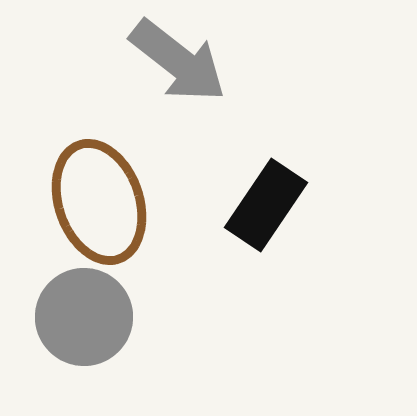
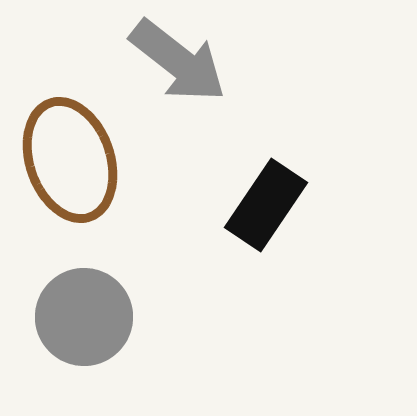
brown ellipse: moved 29 px left, 42 px up
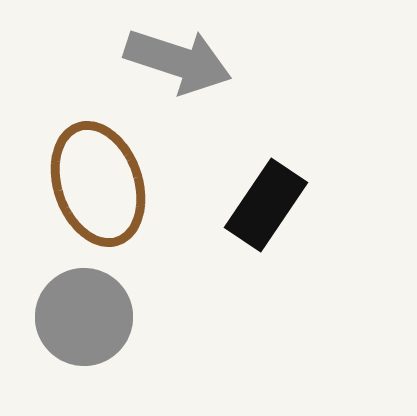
gray arrow: rotated 20 degrees counterclockwise
brown ellipse: moved 28 px right, 24 px down
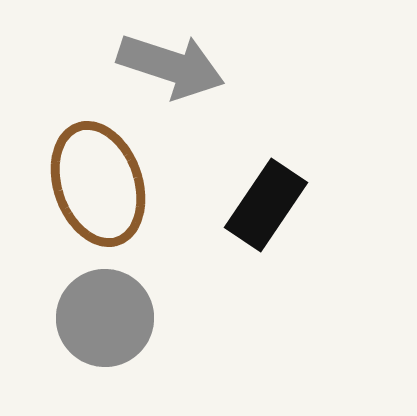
gray arrow: moved 7 px left, 5 px down
gray circle: moved 21 px right, 1 px down
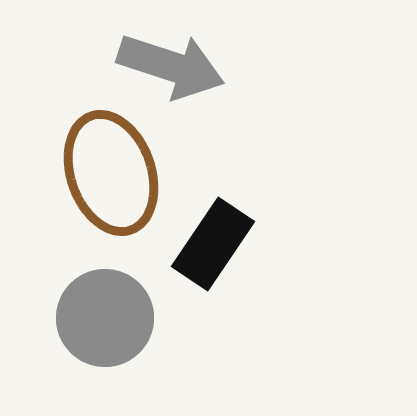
brown ellipse: moved 13 px right, 11 px up
black rectangle: moved 53 px left, 39 px down
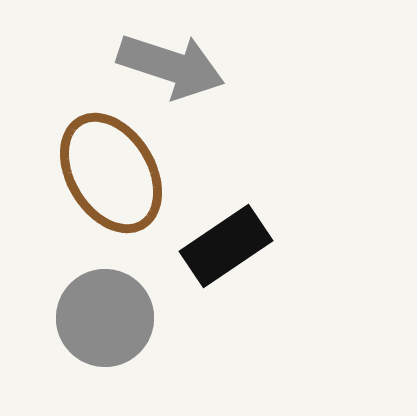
brown ellipse: rotated 12 degrees counterclockwise
black rectangle: moved 13 px right, 2 px down; rotated 22 degrees clockwise
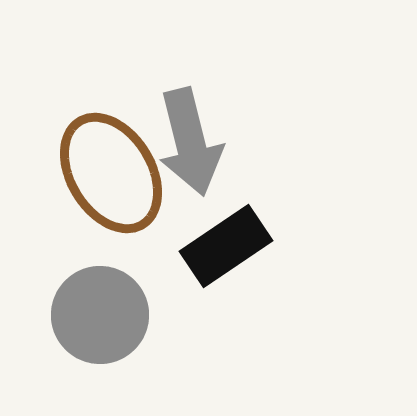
gray arrow: moved 19 px right, 76 px down; rotated 58 degrees clockwise
gray circle: moved 5 px left, 3 px up
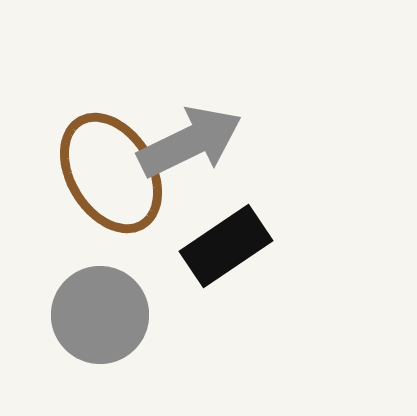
gray arrow: rotated 102 degrees counterclockwise
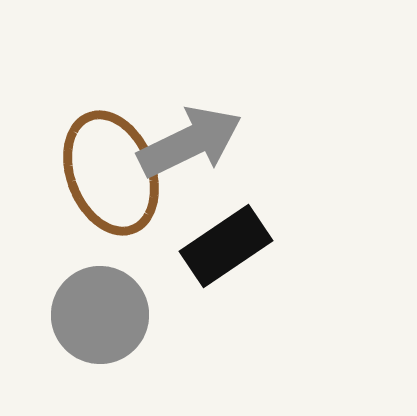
brown ellipse: rotated 10 degrees clockwise
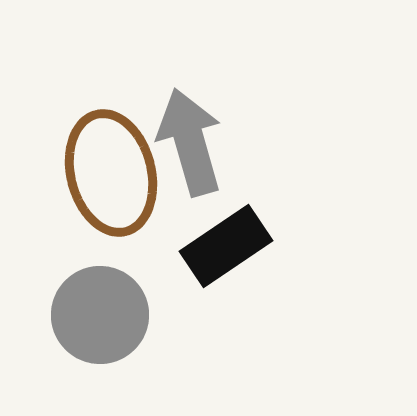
gray arrow: rotated 80 degrees counterclockwise
brown ellipse: rotated 7 degrees clockwise
